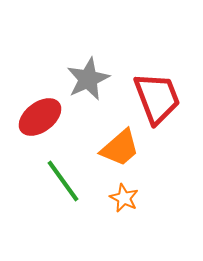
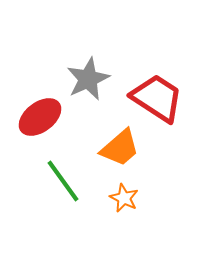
red trapezoid: rotated 36 degrees counterclockwise
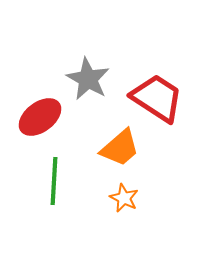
gray star: rotated 18 degrees counterclockwise
green line: moved 9 px left; rotated 39 degrees clockwise
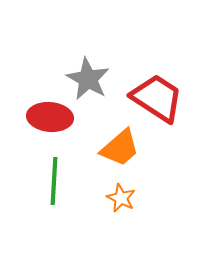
red ellipse: moved 10 px right; rotated 42 degrees clockwise
orange star: moved 3 px left
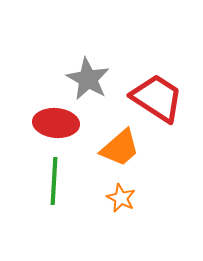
red ellipse: moved 6 px right, 6 px down
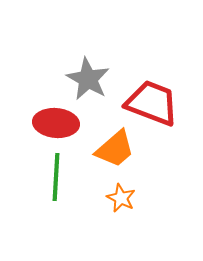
red trapezoid: moved 5 px left, 5 px down; rotated 12 degrees counterclockwise
orange trapezoid: moved 5 px left, 1 px down
green line: moved 2 px right, 4 px up
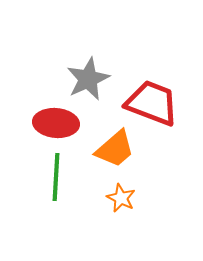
gray star: rotated 18 degrees clockwise
